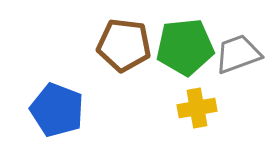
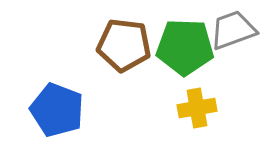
green pentagon: rotated 8 degrees clockwise
gray trapezoid: moved 5 px left, 24 px up
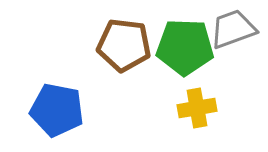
gray trapezoid: moved 1 px up
blue pentagon: rotated 10 degrees counterclockwise
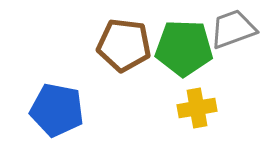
green pentagon: moved 1 px left, 1 px down
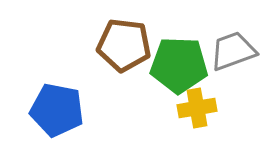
gray trapezoid: moved 22 px down
green pentagon: moved 5 px left, 17 px down
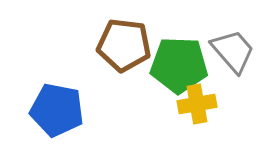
gray trapezoid: rotated 69 degrees clockwise
yellow cross: moved 4 px up
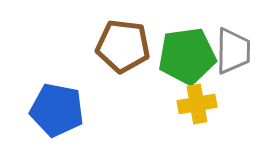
brown pentagon: moved 1 px left, 1 px down
gray trapezoid: rotated 42 degrees clockwise
green pentagon: moved 8 px right, 9 px up; rotated 10 degrees counterclockwise
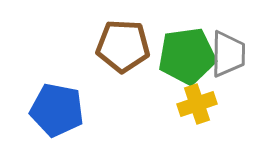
brown pentagon: rotated 4 degrees counterclockwise
gray trapezoid: moved 5 px left, 3 px down
yellow cross: rotated 9 degrees counterclockwise
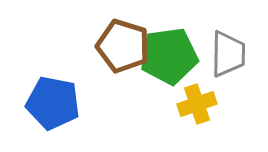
brown pentagon: rotated 14 degrees clockwise
green pentagon: moved 18 px left
blue pentagon: moved 4 px left, 7 px up
